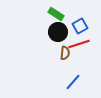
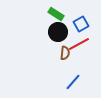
blue square: moved 1 px right, 2 px up
red line: rotated 10 degrees counterclockwise
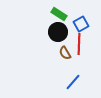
green rectangle: moved 3 px right
red line: rotated 60 degrees counterclockwise
brown semicircle: rotated 144 degrees clockwise
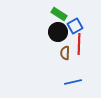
blue square: moved 6 px left, 2 px down
brown semicircle: rotated 32 degrees clockwise
blue line: rotated 36 degrees clockwise
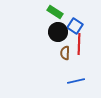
green rectangle: moved 4 px left, 2 px up
blue square: rotated 28 degrees counterclockwise
blue line: moved 3 px right, 1 px up
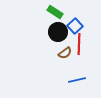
blue square: rotated 14 degrees clockwise
brown semicircle: rotated 128 degrees counterclockwise
blue line: moved 1 px right, 1 px up
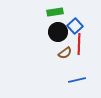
green rectangle: rotated 42 degrees counterclockwise
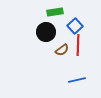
black circle: moved 12 px left
red line: moved 1 px left, 1 px down
brown semicircle: moved 3 px left, 3 px up
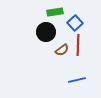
blue square: moved 3 px up
